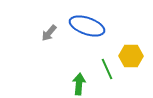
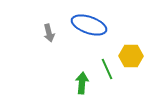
blue ellipse: moved 2 px right, 1 px up
gray arrow: rotated 54 degrees counterclockwise
green arrow: moved 3 px right, 1 px up
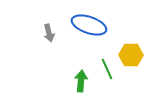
yellow hexagon: moved 1 px up
green arrow: moved 1 px left, 2 px up
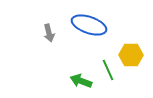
green line: moved 1 px right, 1 px down
green arrow: rotated 75 degrees counterclockwise
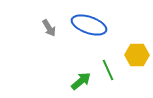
gray arrow: moved 5 px up; rotated 18 degrees counterclockwise
yellow hexagon: moved 6 px right
green arrow: rotated 120 degrees clockwise
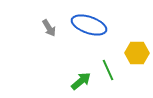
yellow hexagon: moved 2 px up
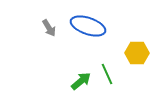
blue ellipse: moved 1 px left, 1 px down
green line: moved 1 px left, 4 px down
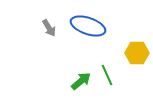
green line: moved 1 px down
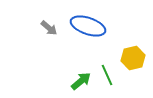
gray arrow: rotated 18 degrees counterclockwise
yellow hexagon: moved 4 px left, 5 px down; rotated 15 degrees counterclockwise
